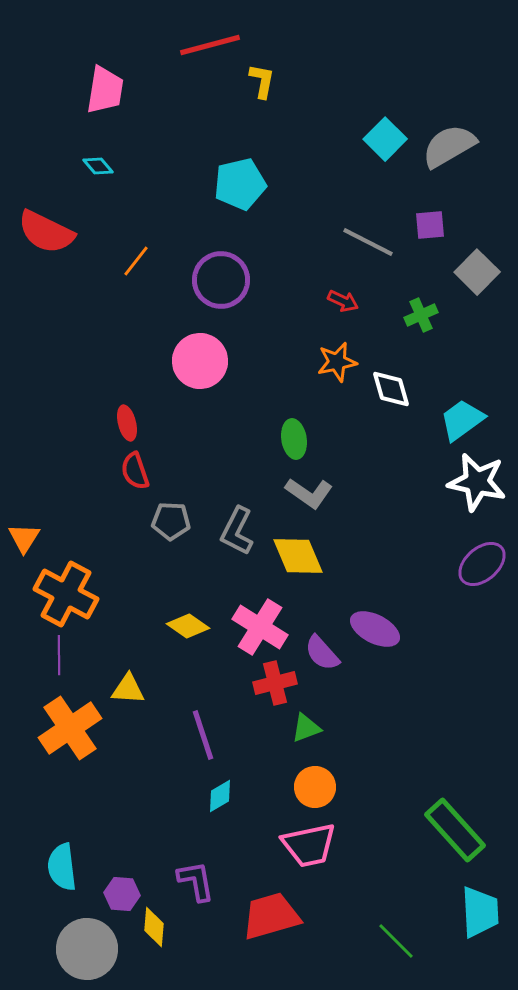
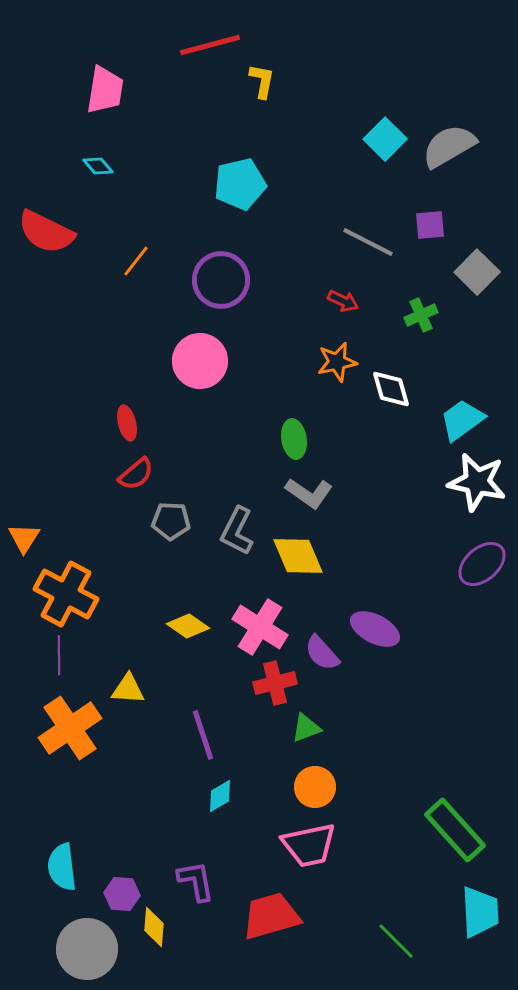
red semicircle at (135, 471): moved 1 px right, 3 px down; rotated 111 degrees counterclockwise
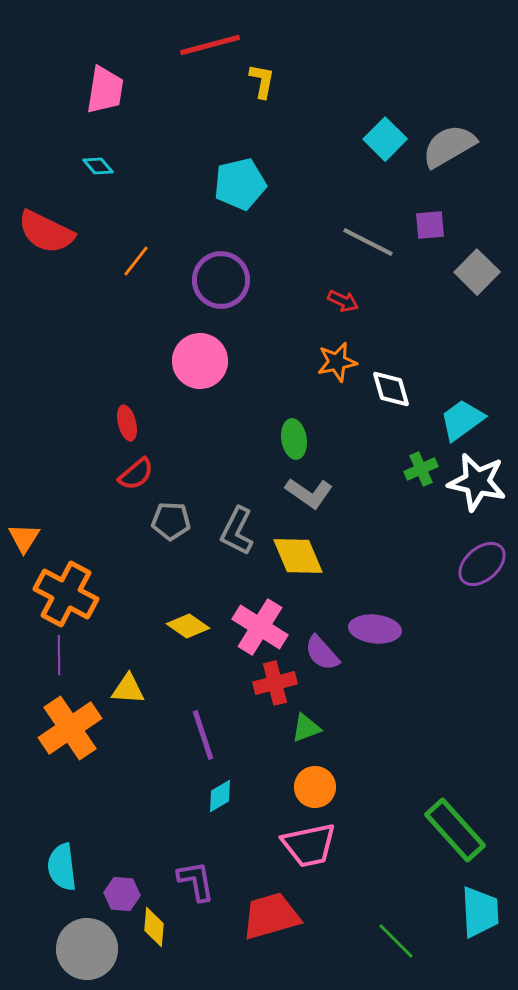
green cross at (421, 315): moved 154 px down
purple ellipse at (375, 629): rotated 21 degrees counterclockwise
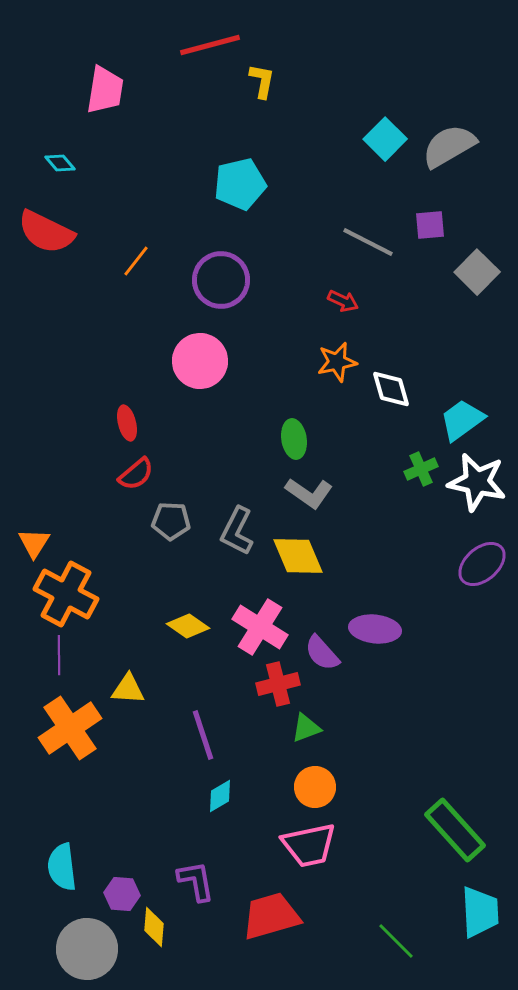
cyan diamond at (98, 166): moved 38 px left, 3 px up
orange triangle at (24, 538): moved 10 px right, 5 px down
red cross at (275, 683): moved 3 px right, 1 px down
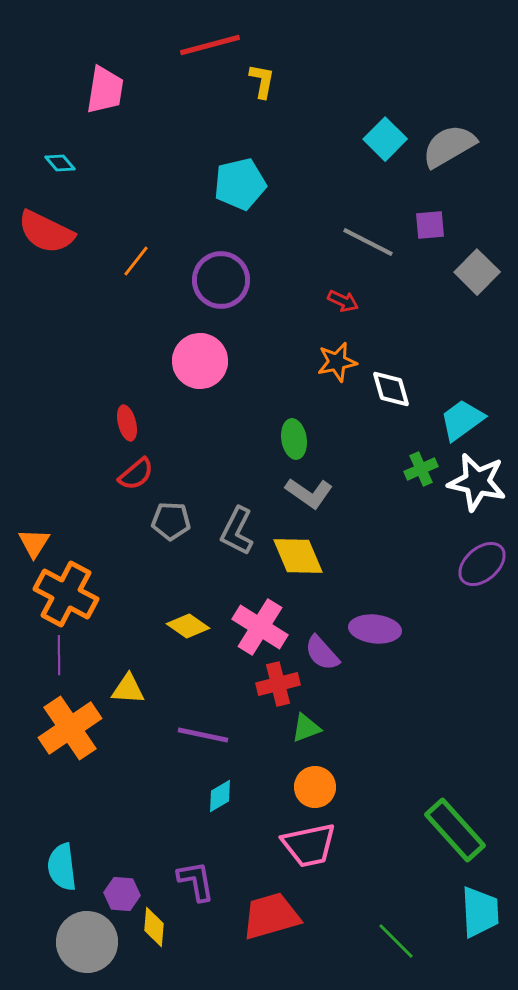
purple line at (203, 735): rotated 60 degrees counterclockwise
gray circle at (87, 949): moved 7 px up
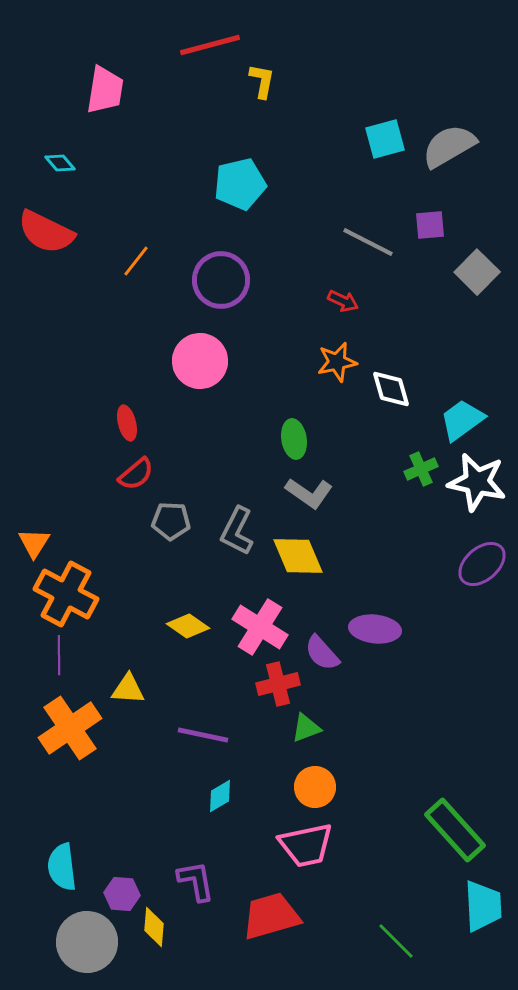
cyan square at (385, 139): rotated 30 degrees clockwise
pink trapezoid at (309, 845): moved 3 px left
cyan trapezoid at (480, 912): moved 3 px right, 6 px up
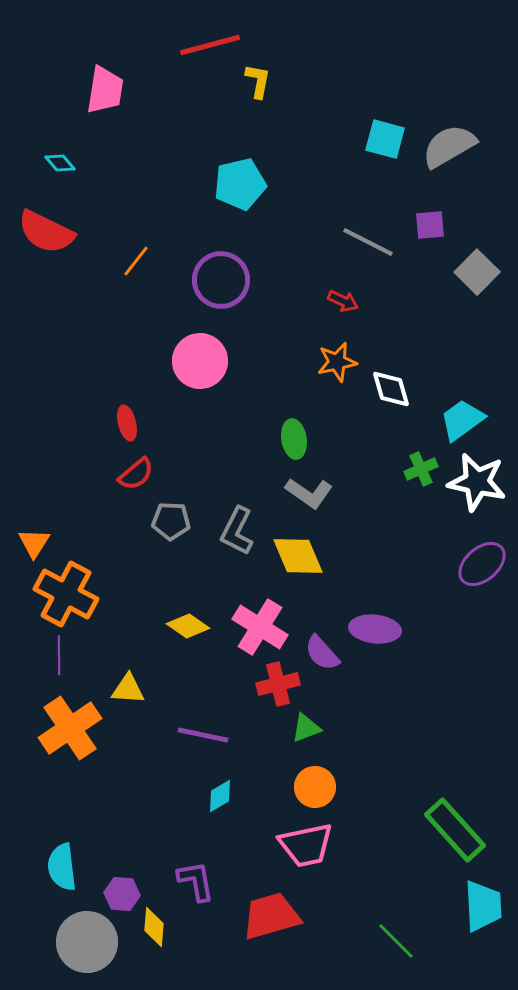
yellow L-shape at (262, 81): moved 4 px left
cyan square at (385, 139): rotated 30 degrees clockwise
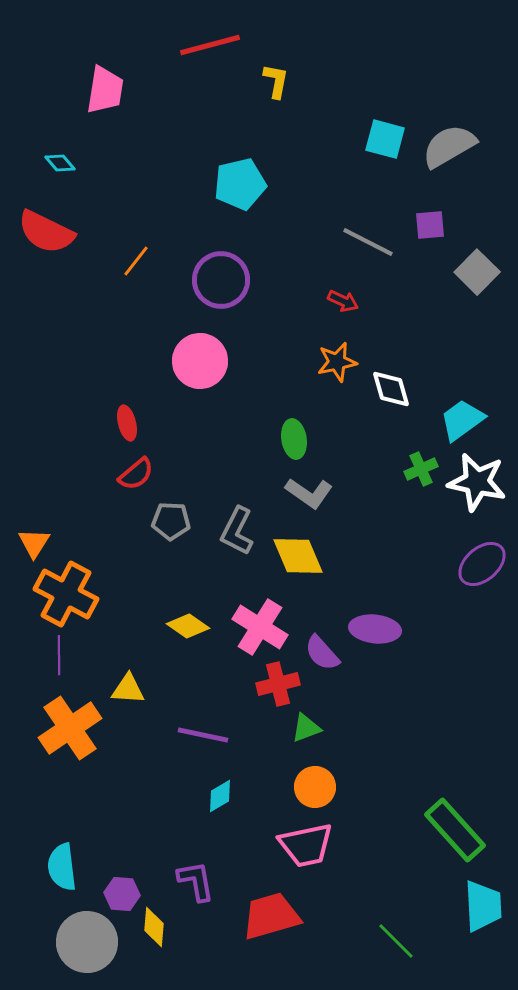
yellow L-shape at (258, 81): moved 18 px right
